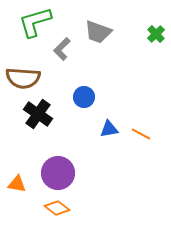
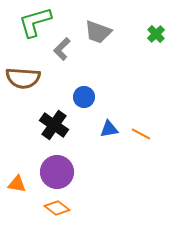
black cross: moved 16 px right, 11 px down
purple circle: moved 1 px left, 1 px up
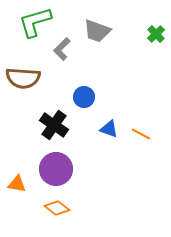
gray trapezoid: moved 1 px left, 1 px up
blue triangle: rotated 30 degrees clockwise
purple circle: moved 1 px left, 3 px up
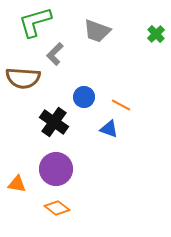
gray L-shape: moved 7 px left, 5 px down
black cross: moved 3 px up
orange line: moved 20 px left, 29 px up
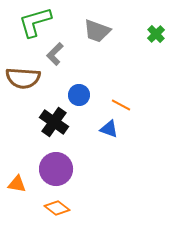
blue circle: moved 5 px left, 2 px up
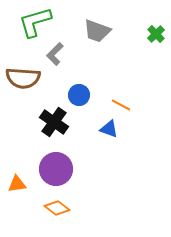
orange triangle: rotated 18 degrees counterclockwise
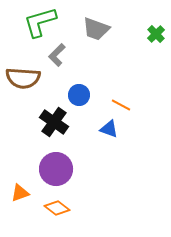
green L-shape: moved 5 px right
gray trapezoid: moved 1 px left, 2 px up
gray L-shape: moved 2 px right, 1 px down
orange triangle: moved 3 px right, 9 px down; rotated 12 degrees counterclockwise
